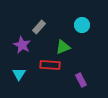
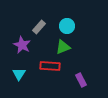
cyan circle: moved 15 px left, 1 px down
red rectangle: moved 1 px down
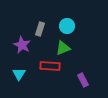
gray rectangle: moved 1 px right, 2 px down; rotated 24 degrees counterclockwise
green triangle: moved 1 px down
purple rectangle: moved 2 px right
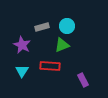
gray rectangle: moved 2 px right, 2 px up; rotated 56 degrees clockwise
green triangle: moved 1 px left, 3 px up
cyan triangle: moved 3 px right, 3 px up
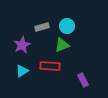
purple star: rotated 18 degrees clockwise
cyan triangle: rotated 24 degrees clockwise
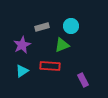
cyan circle: moved 4 px right
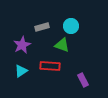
green triangle: rotated 42 degrees clockwise
cyan triangle: moved 1 px left
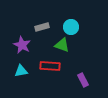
cyan circle: moved 1 px down
purple star: rotated 18 degrees counterclockwise
cyan triangle: rotated 24 degrees clockwise
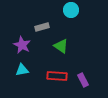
cyan circle: moved 17 px up
green triangle: moved 1 px left, 1 px down; rotated 14 degrees clockwise
red rectangle: moved 7 px right, 10 px down
cyan triangle: moved 1 px right, 1 px up
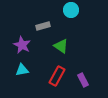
gray rectangle: moved 1 px right, 1 px up
red rectangle: rotated 66 degrees counterclockwise
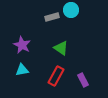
gray rectangle: moved 9 px right, 9 px up
green triangle: moved 2 px down
red rectangle: moved 1 px left
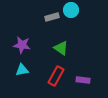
purple star: rotated 18 degrees counterclockwise
purple rectangle: rotated 56 degrees counterclockwise
